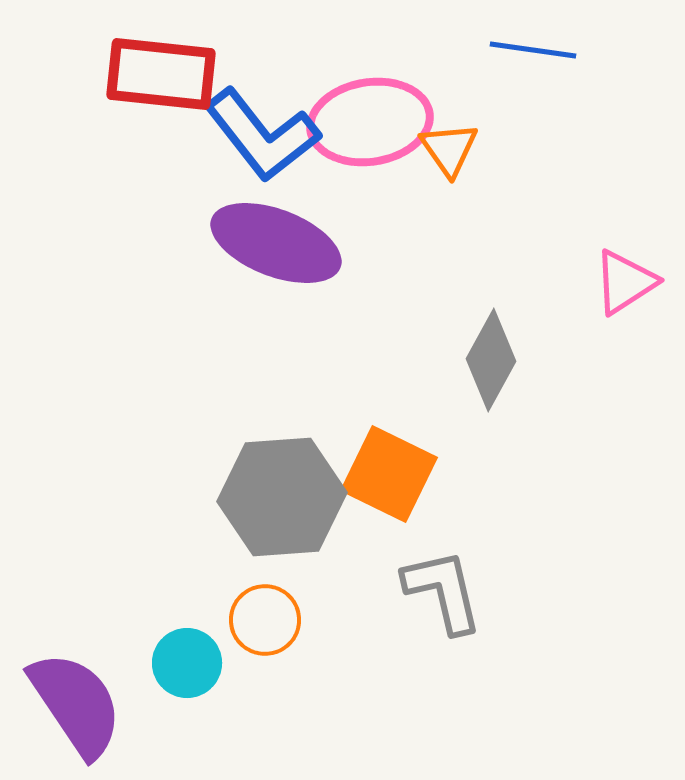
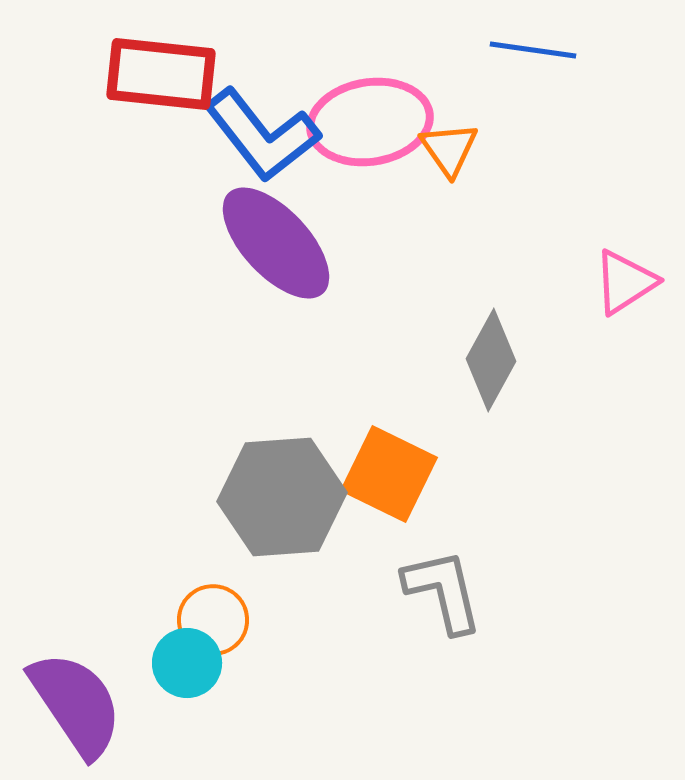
purple ellipse: rotated 26 degrees clockwise
orange circle: moved 52 px left
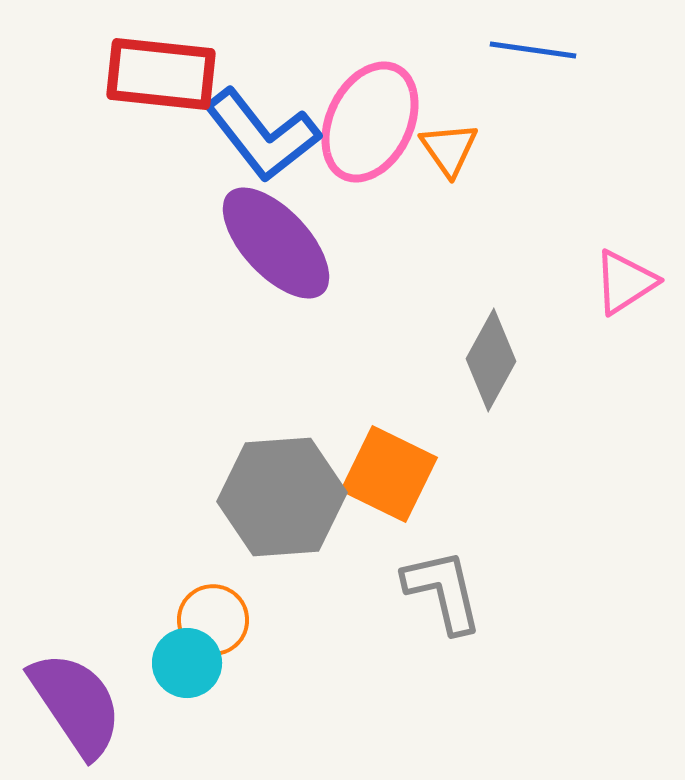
pink ellipse: rotated 55 degrees counterclockwise
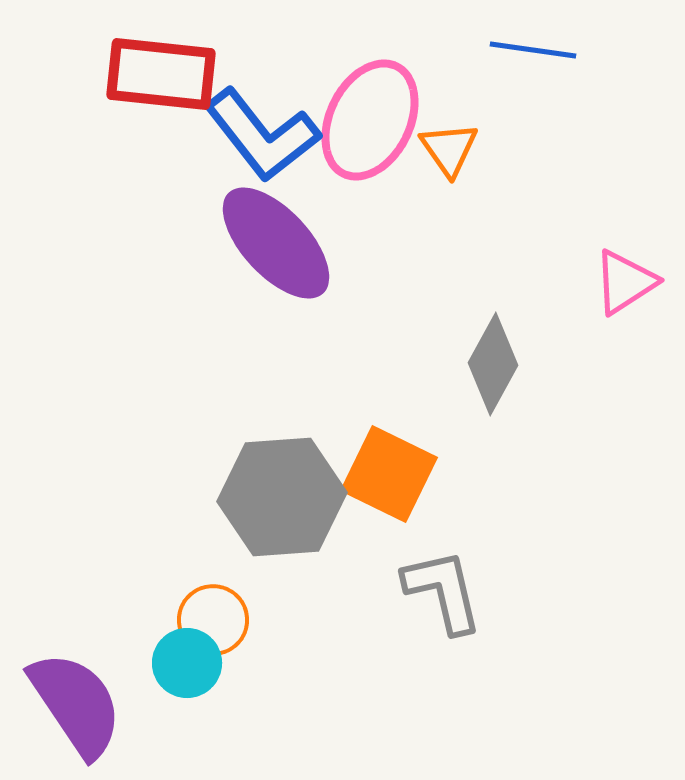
pink ellipse: moved 2 px up
gray diamond: moved 2 px right, 4 px down
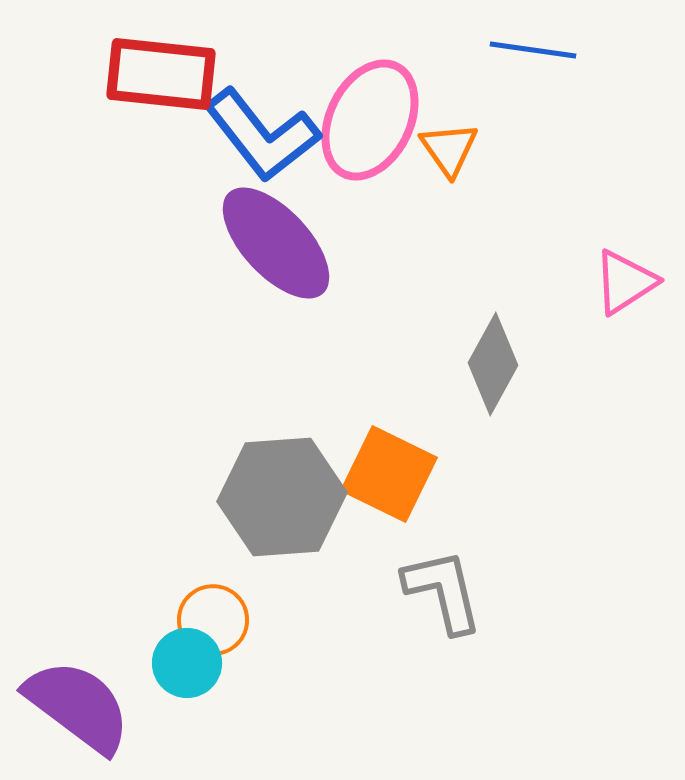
purple semicircle: moved 2 px right, 2 px down; rotated 19 degrees counterclockwise
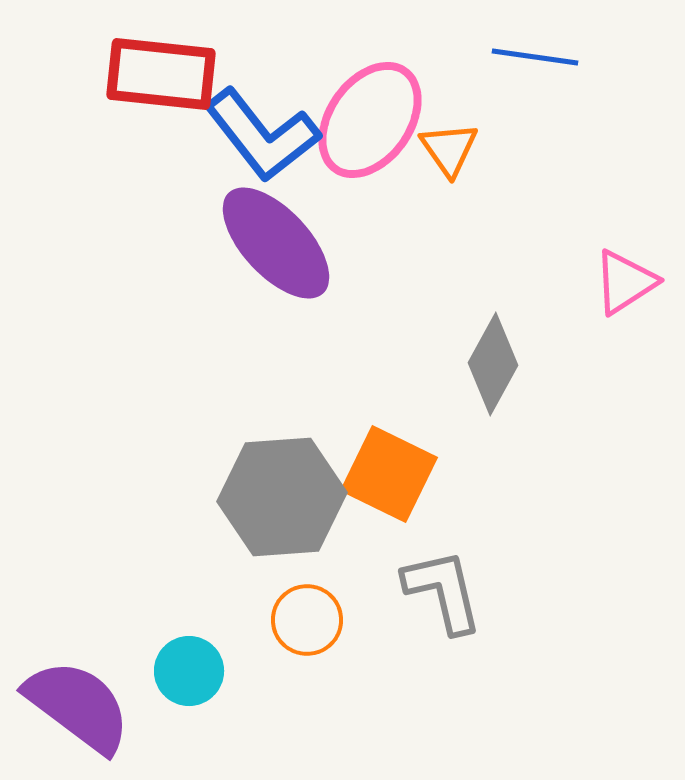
blue line: moved 2 px right, 7 px down
pink ellipse: rotated 9 degrees clockwise
orange circle: moved 94 px right
cyan circle: moved 2 px right, 8 px down
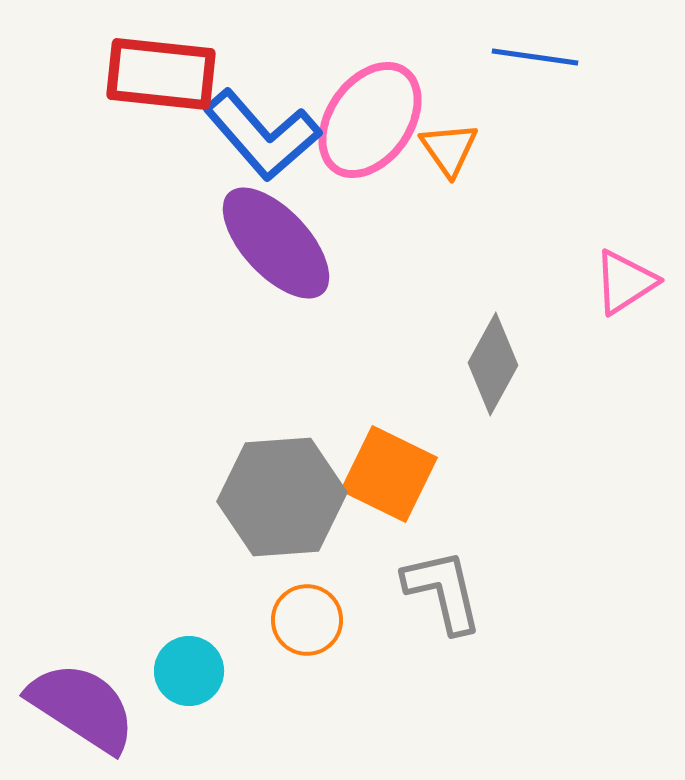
blue L-shape: rotated 3 degrees counterclockwise
purple semicircle: moved 4 px right, 1 px down; rotated 4 degrees counterclockwise
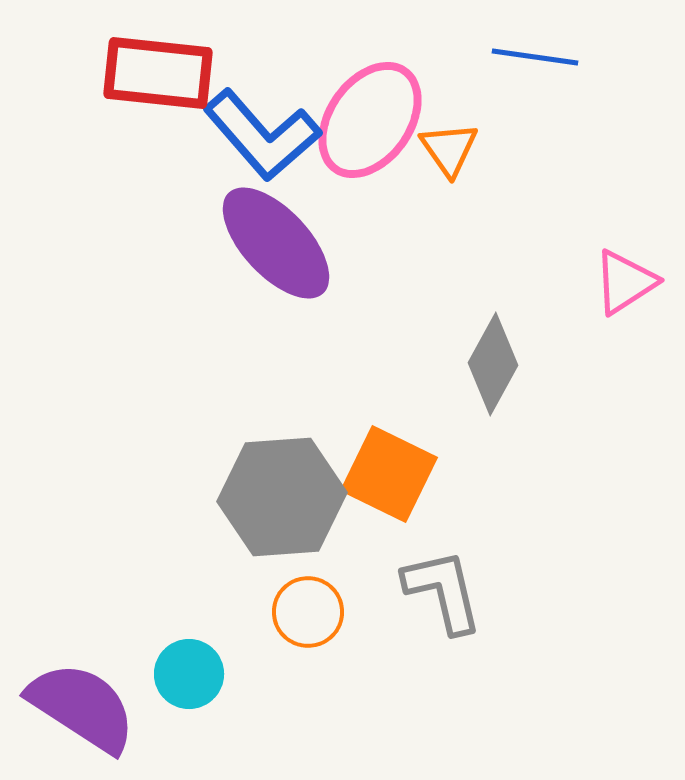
red rectangle: moved 3 px left, 1 px up
orange circle: moved 1 px right, 8 px up
cyan circle: moved 3 px down
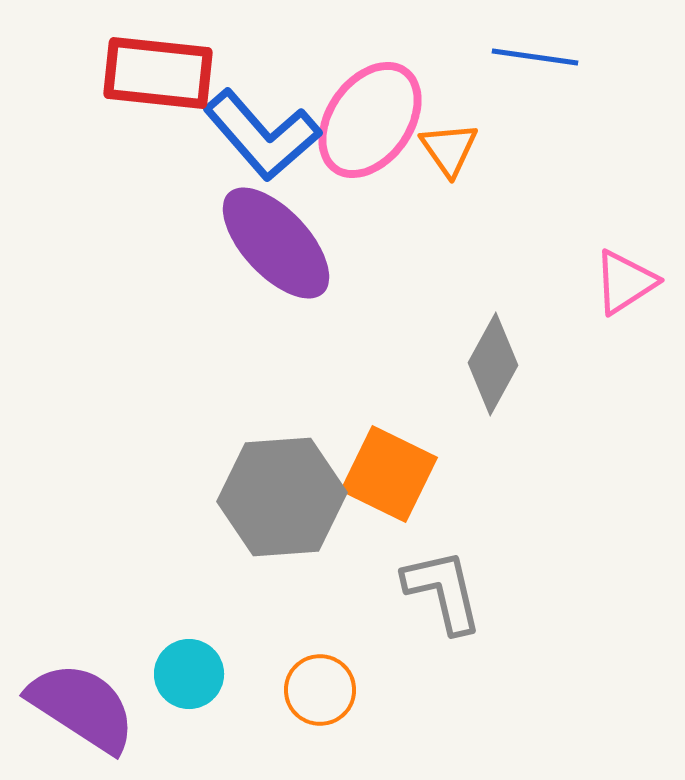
orange circle: moved 12 px right, 78 px down
